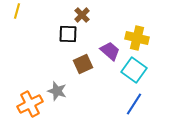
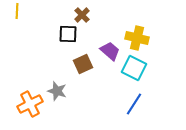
yellow line: rotated 14 degrees counterclockwise
cyan square: moved 2 px up; rotated 10 degrees counterclockwise
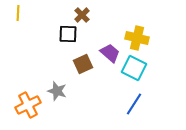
yellow line: moved 1 px right, 2 px down
purple trapezoid: moved 2 px down
orange cross: moved 2 px left, 1 px down
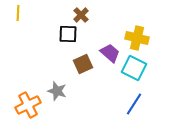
brown cross: moved 1 px left
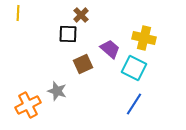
yellow cross: moved 7 px right
purple trapezoid: moved 4 px up
